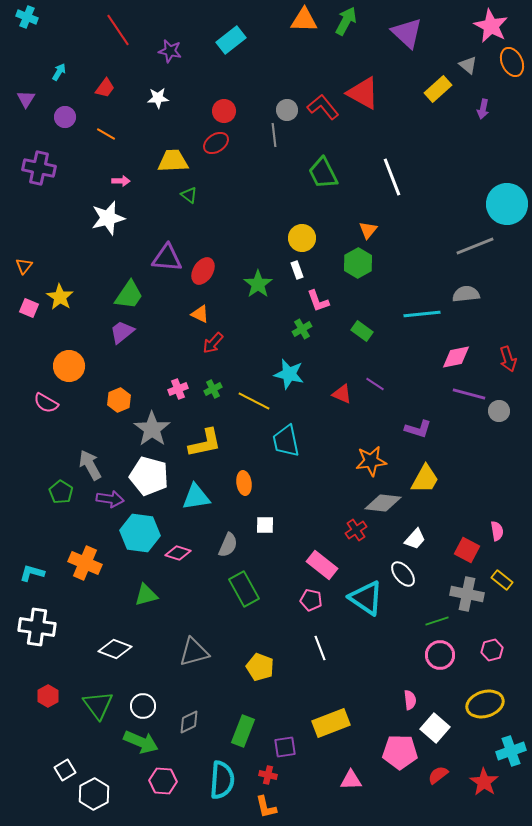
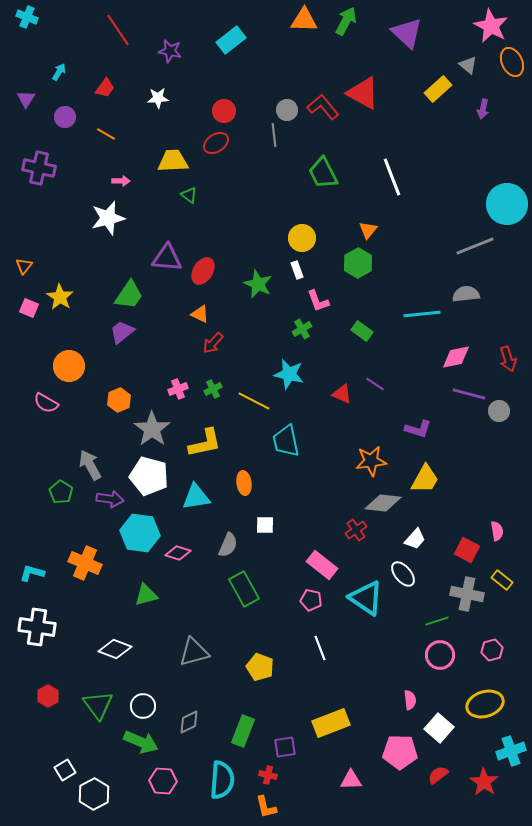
green star at (258, 284): rotated 12 degrees counterclockwise
white square at (435, 728): moved 4 px right
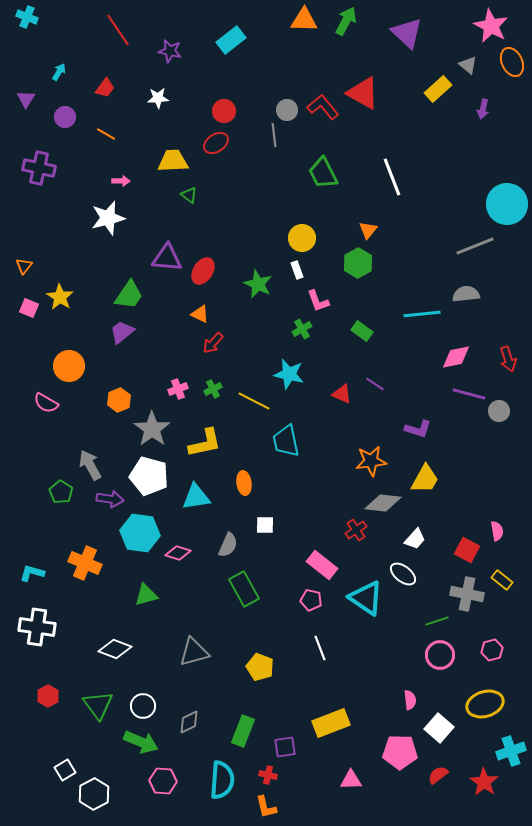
white ellipse at (403, 574): rotated 12 degrees counterclockwise
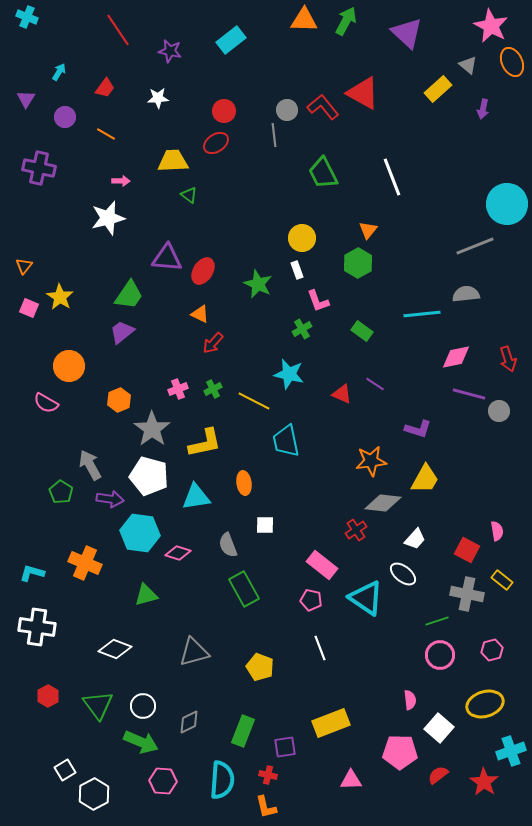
gray semicircle at (228, 545): rotated 135 degrees clockwise
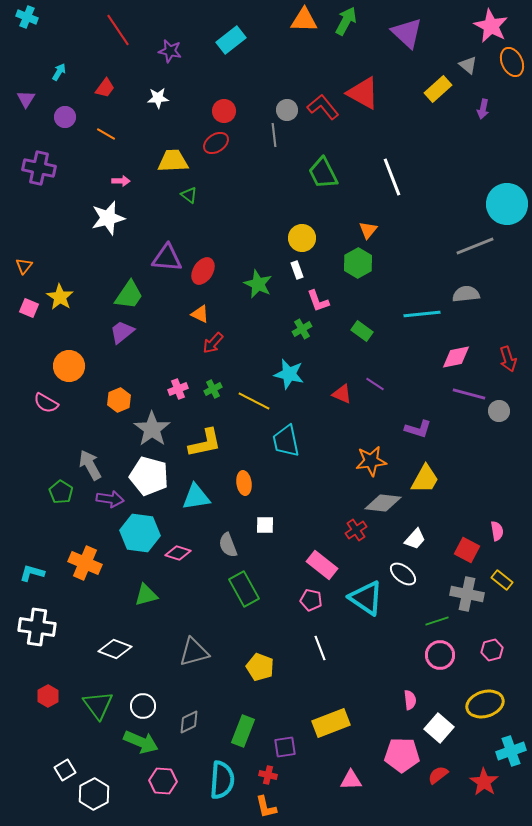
pink pentagon at (400, 752): moved 2 px right, 3 px down
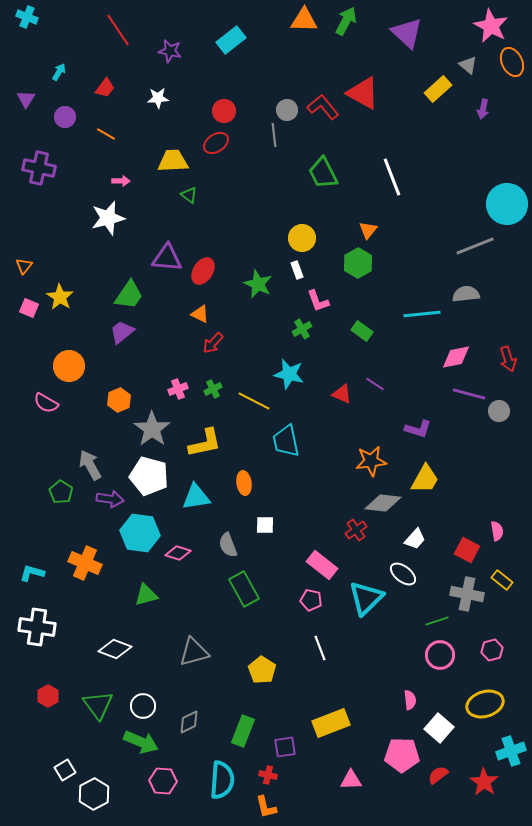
cyan triangle at (366, 598): rotated 42 degrees clockwise
yellow pentagon at (260, 667): moved 2 px right, 3 px down; rotated 12 degrees clockwise
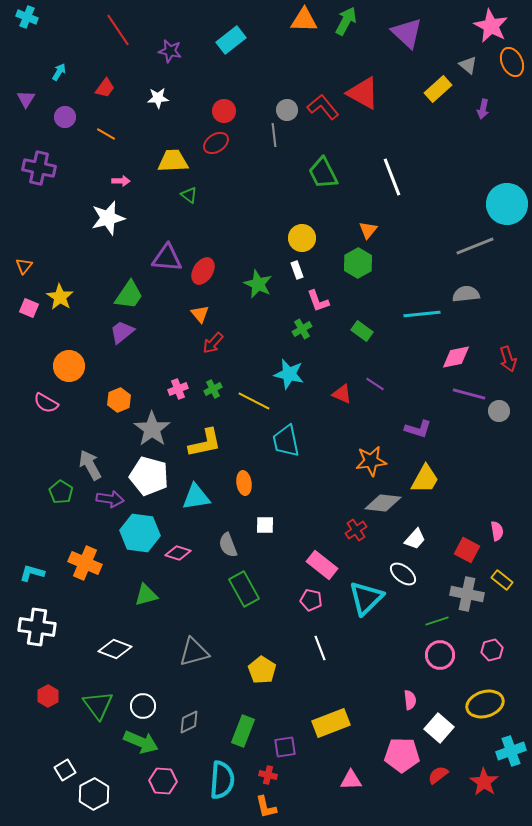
orange triangle at (200, 314): rotated 24 degrees clockwise
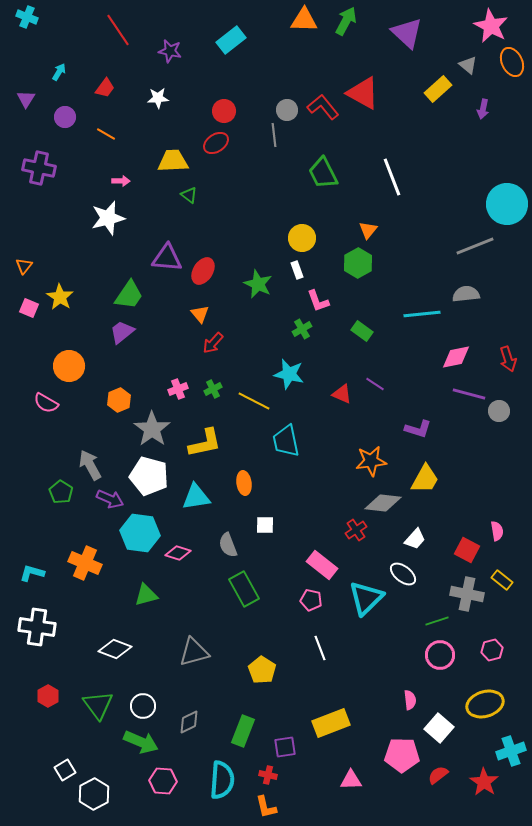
purple arrow at (110, 499): rotated 16 degrees clockwise
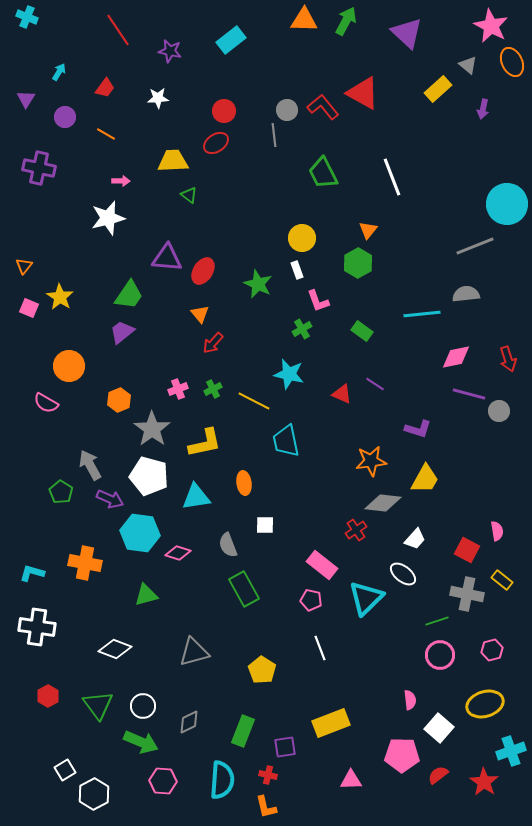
orange cross at (85, 563): rotated 12 degrees counterclockwise
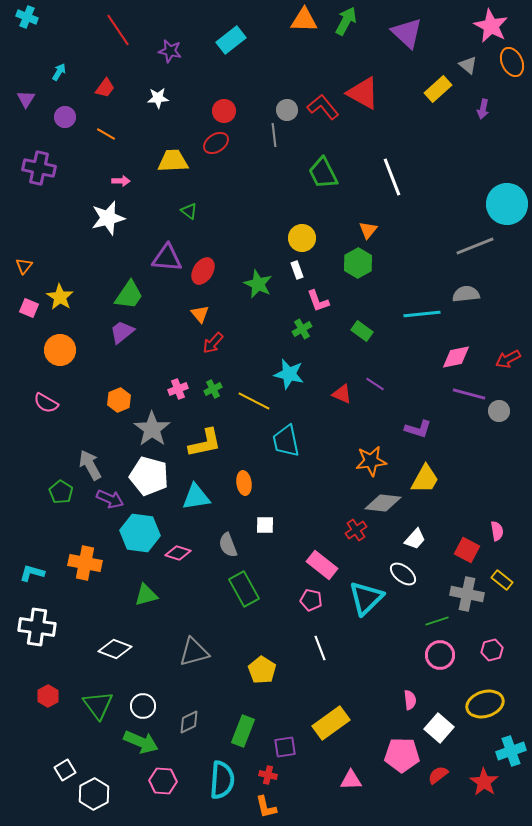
green triangle at (189, 195): moved 16 px down
red arrow at (508, 359): rotated 80 degrees clockwise
orange circle at (69, 366): moved 9 px left, 16 px up
yellow rectangle at (331, 723): rotated 15 degrees counterclockwise
